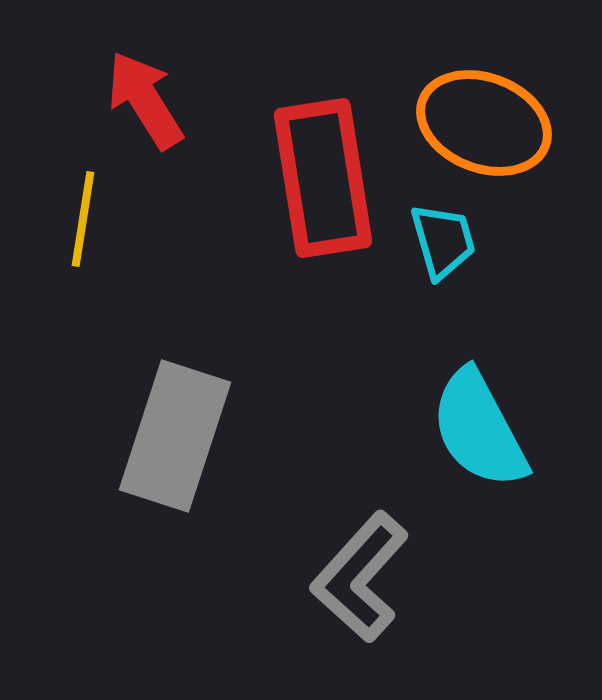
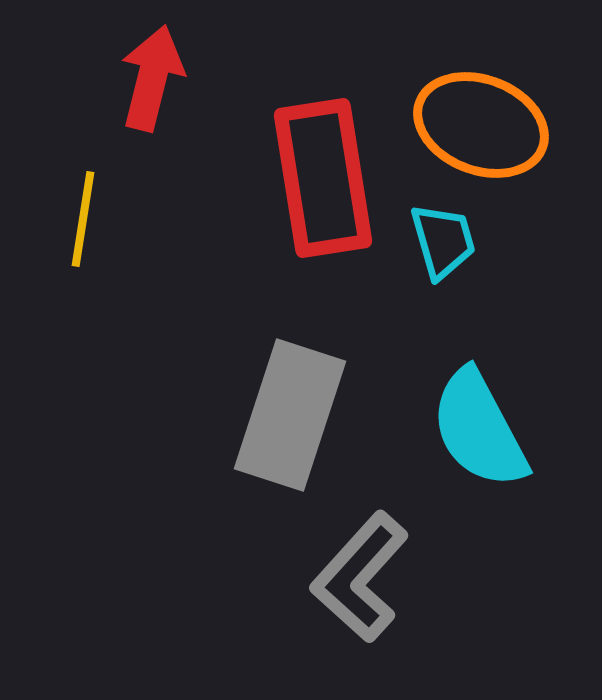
red arrow: moved 7 px right, 22 px up; rotated 46 degrees clockwise
orange ellipse: moved 3 px left, 2 px down
gray rectangle: moved 115 px right, 21 px up
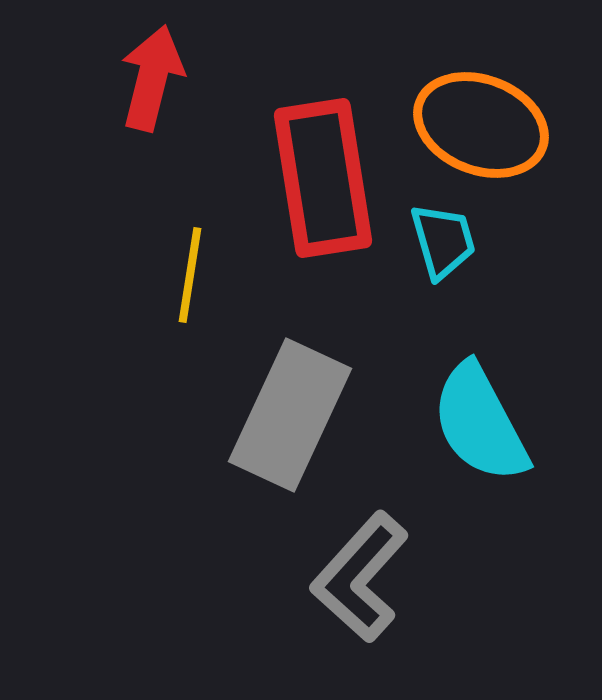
yellow line: moved 107 px right, 56 px down
gray rectangle: rotated 7 degrees clockwise
cyan semicircle: moved 1 px right, 6 px up
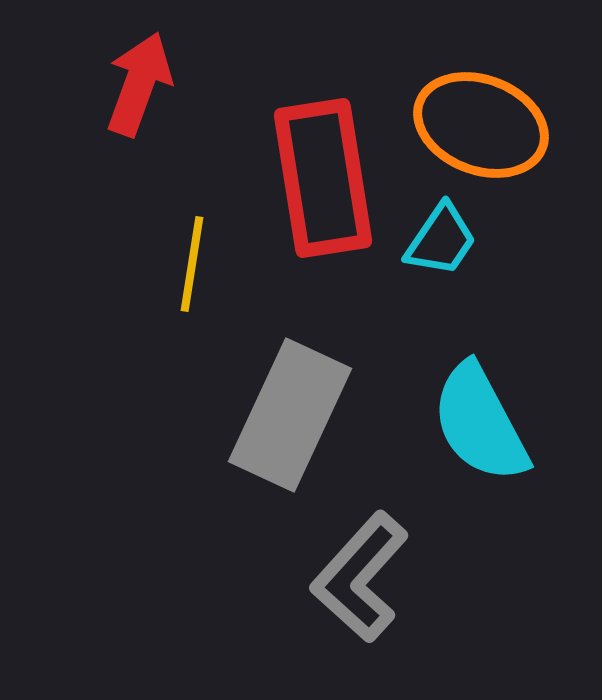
red arrow: moved 13 px left, 6 px down; rotated 6 degrees clockwise
cyan trapezoid: moved 2 px left, 1 px up; rotated 50 degrees clockwise
yellow line: moved 2 px right, 11 px up
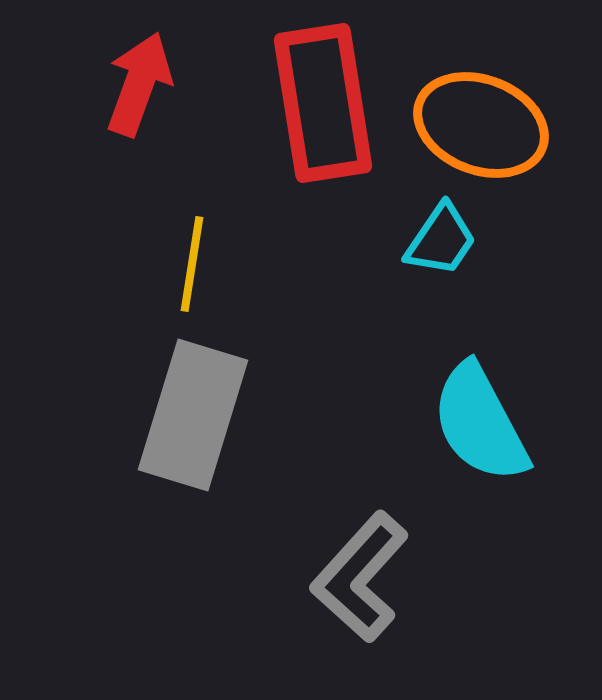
red rectangle: moved 75 px up
gray rectangle: moved 97 px left; rotated 8 degrees counterclockwise
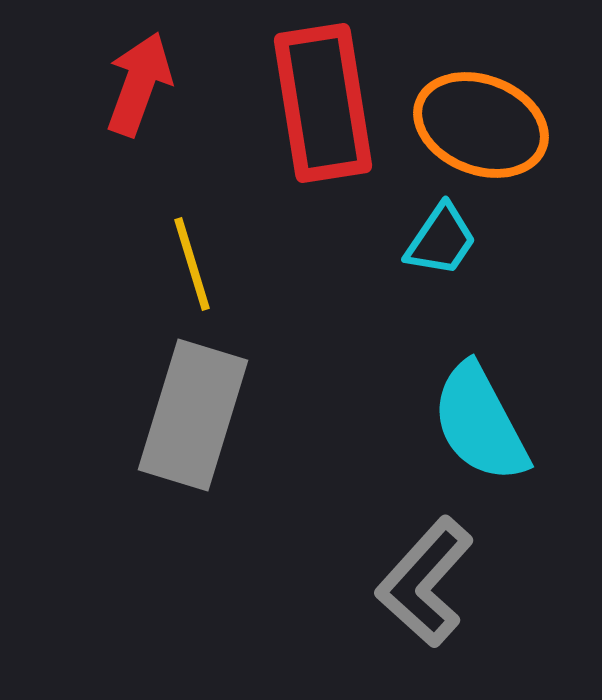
yellow line: rotated 26 degrees counterclockwise
gray L-shape: moved 65 px right, 5 px down
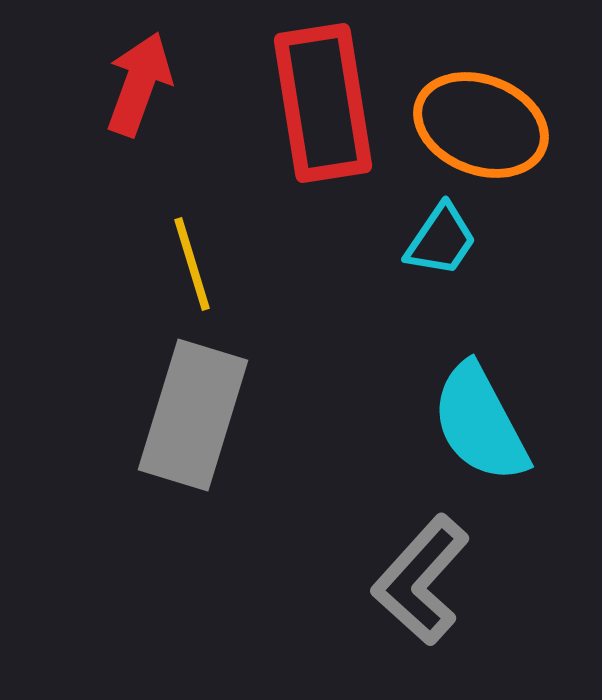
gray L-shape: moved 4 px left, 2 px up
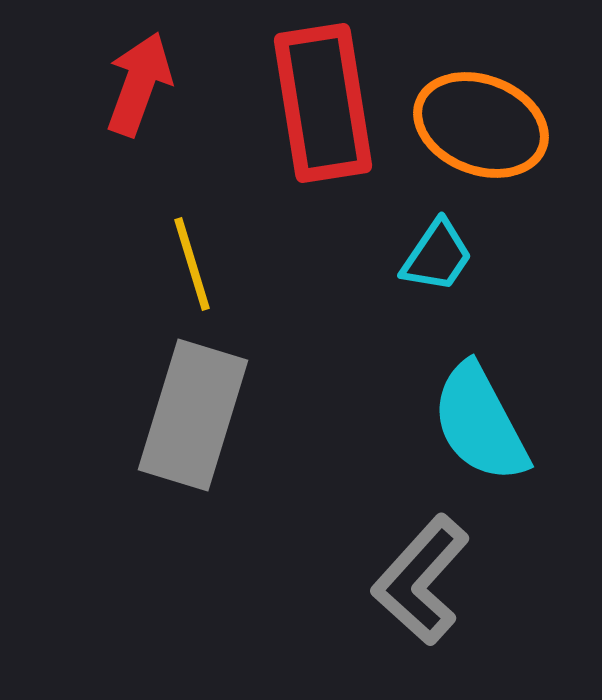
cyan trapezoid: moved 4 px left, 16 px down
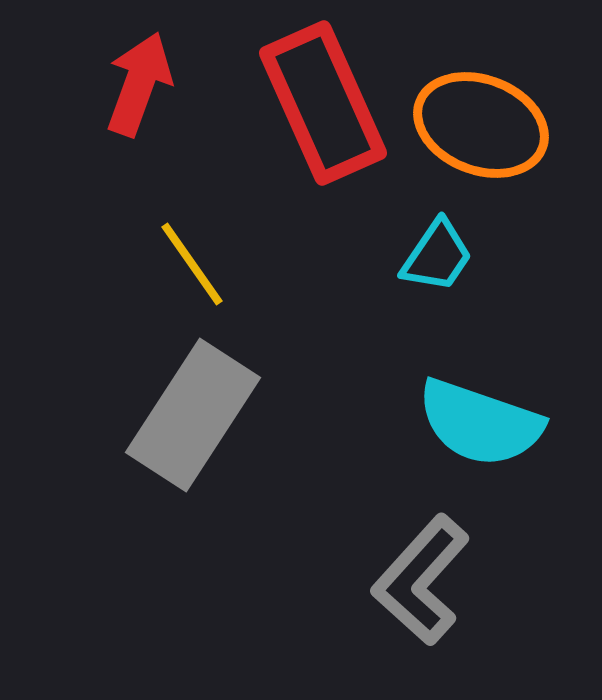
red rectangle: rotated 15 degrees counterclockwise
yellow line: rotated 18 degrees counterclockwise
gray rectangle: rotated 16 degrees clockwise
cyan semicircle: rotated 43 degrees counterclockwise
